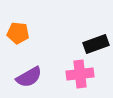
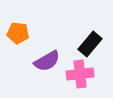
black rectangle: moved 6 px left; rotated 30 degrees counterclockwise
purple semicircle: moved 18 px right, 16 px up
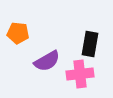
black rectangle: rotated 30 degrees counterclockwise
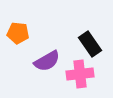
black rectangle: rotated 45 degrees counterclockwise
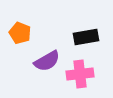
orange pentagon: moved 2 px right; rotated 15 degrees clockwise
black rectangle: moved 4 px left, 7 px up; rotated 65 degrees counterclockwise
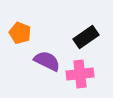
black rectangle: rotated 25 degrees counterclockwise
purple semicircle: rotated 124 degrees counterclockwise
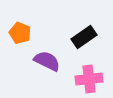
black rectangle: moved 2 px left
pink cross: moved 9 px right, 5 px down
